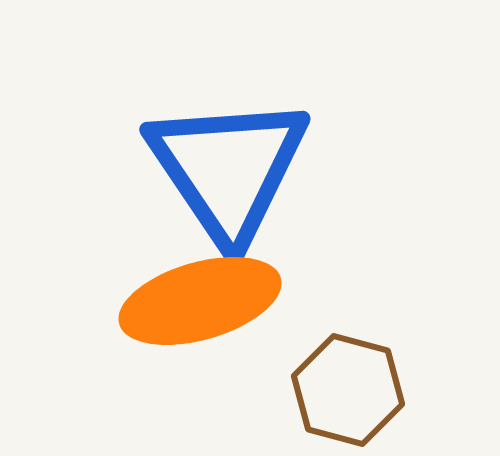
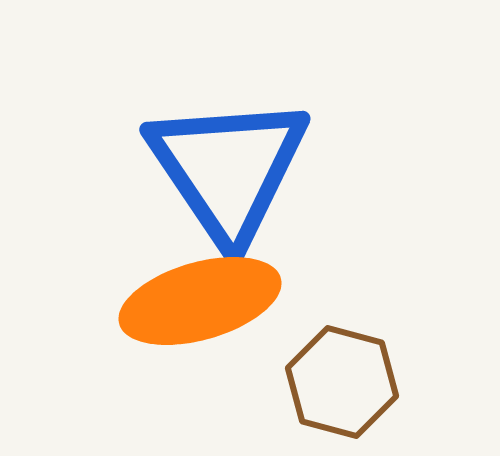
brown hexagon: moved 6 px left, 8 px up
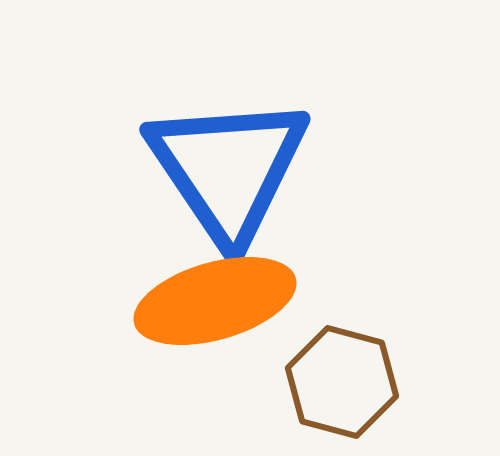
orange ellipse: moved 15 px right
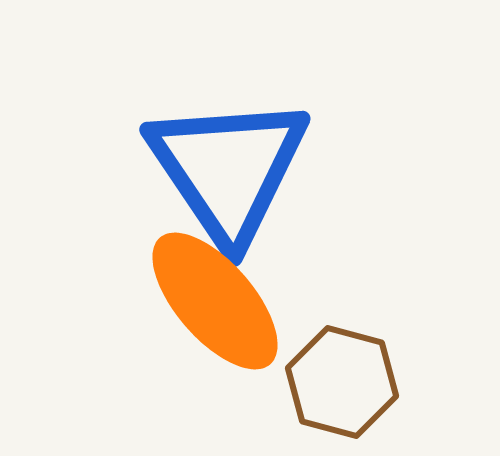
orange ellipse: rotated 65 degrees clockwise
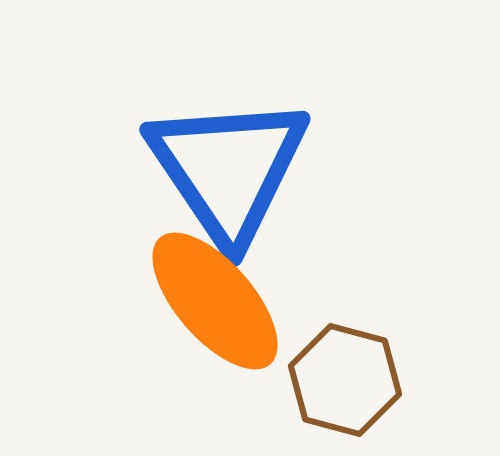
brown hexagon: moved 3 px right, 2 px up
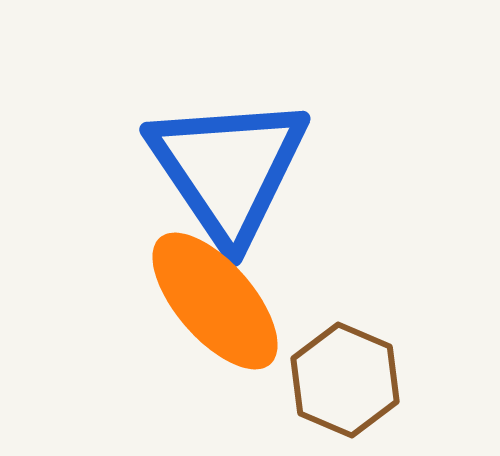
brown hexagon: rotated 8 degrees clockwise
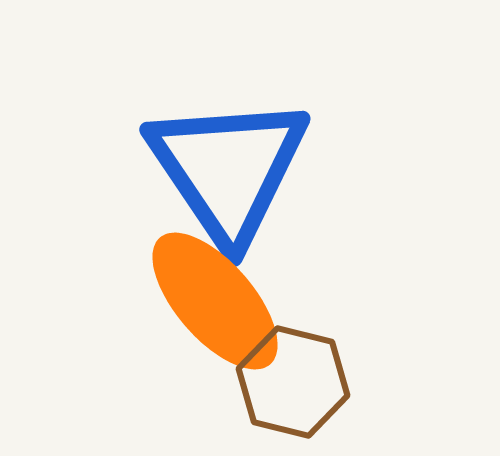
brown hexagon: moved 52 px left, 2 px down; rotated 9 degrees counterclockwise
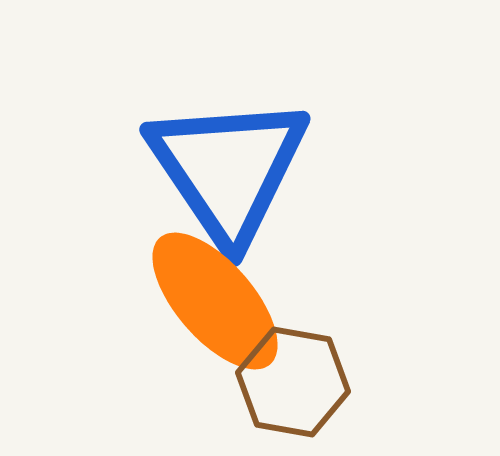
brown hexagon: rotated 4 degrees counterclockwise
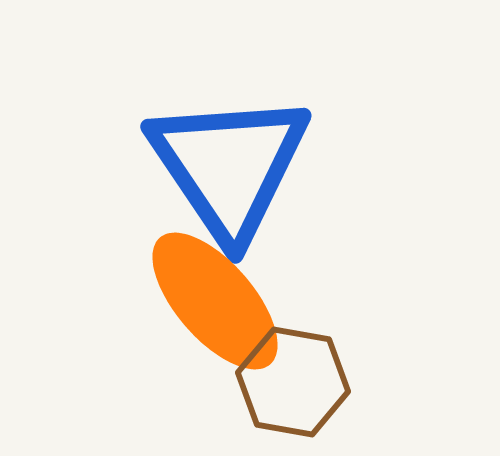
blue triangle: moved 1 px right, 3 px up
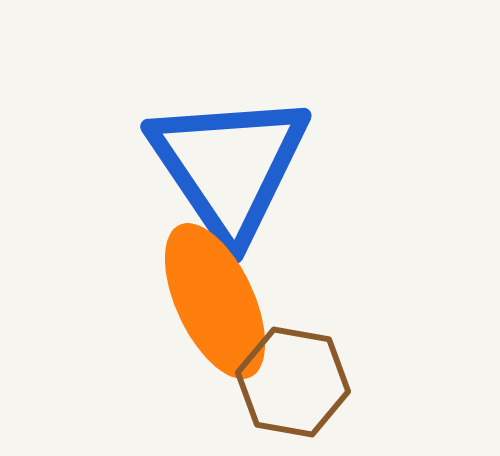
orange ellipse: rotated 16 degrees clockwise
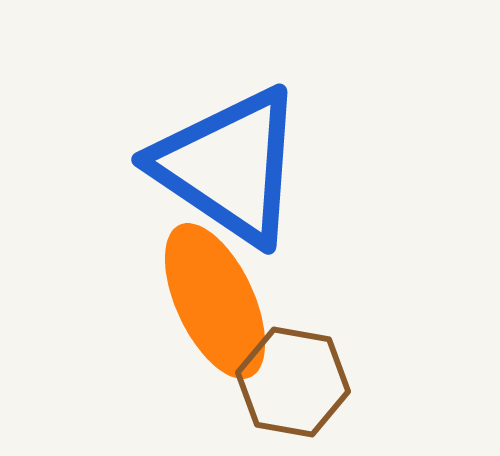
blue triangle: rotated 22 degrees counterclockwise
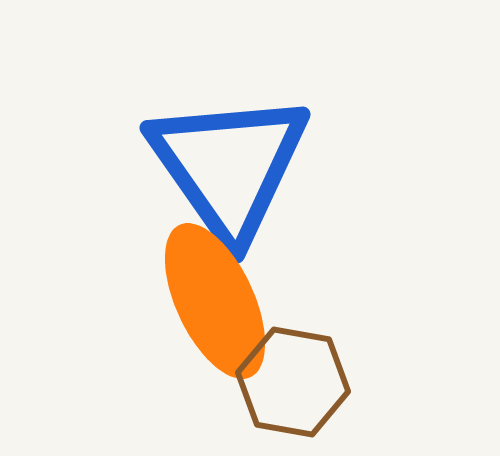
blue triangle: rotated 21 degrees clockwise
